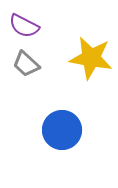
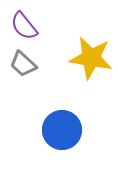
purple semicircle: rotated 24 degrees clockwise
gray trapezoid: moved 3 px left
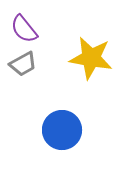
purple semicircle: moved 3 px down
gray trapezoid: rotated 72 degrees counterclockwise
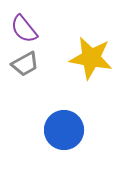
gray trapezoid: moved 2 px right
blue circle: moved 2 px right
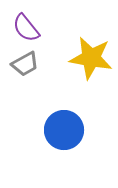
purple semicircle: moved 2 px right, 1 px up
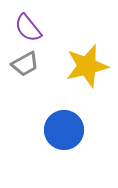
purple semicircle: moved 2 px right
yellow star: moved 4 px left, 8 px down; rotated 24 degrees counterclockwise
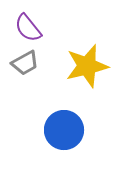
gray trapezoid: moved 1 px up
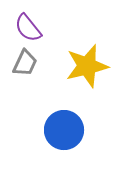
gray trapezoid: rotated 36 degrees counterclockwise
